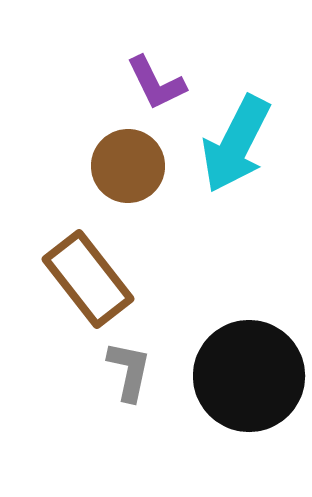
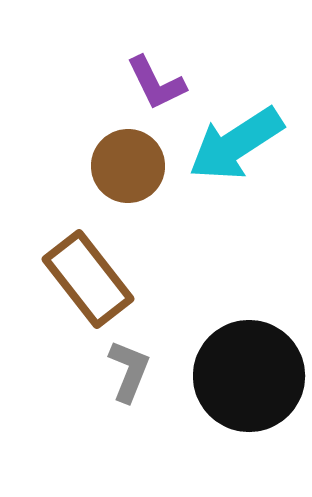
cyan arrow: rotated 30 degrees clockwise
gray L-shape: rotated 10 degrees clockwise
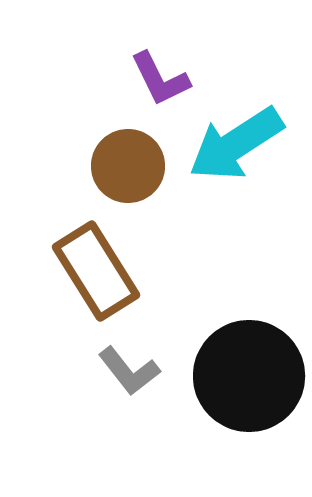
purple L-shape: moved 4 px right, 4 px up
brown rectangle: moved 8 px right, 8 px up; rotated 6 degrees clockwise
gray L-shape: rotated 120 degrees clockwise
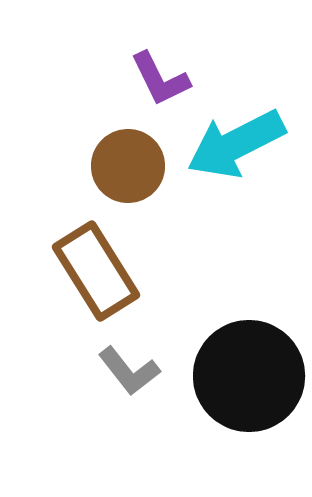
cyan arrow: rotated 6 degrees clockwise
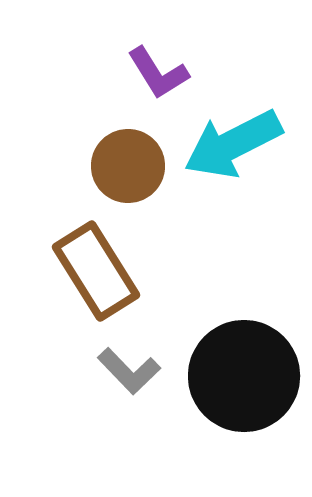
purple L-shape: moved 2 px left, 6 px up; rotated 6 degrees counterclockwise
cyan arrow: moved 3 px left
gray L-shape: rotated 6 degrees counterclockwise
black circle: moved 5 px left
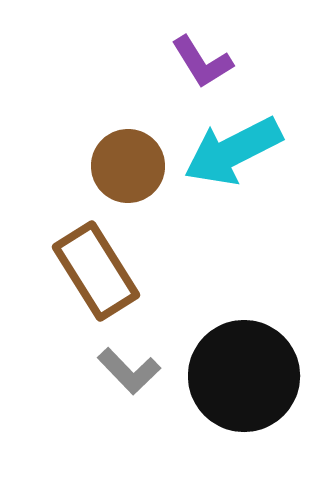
purple L-shape: moved 44 px right, 11 px up
cyan arrow: moved 7 px down
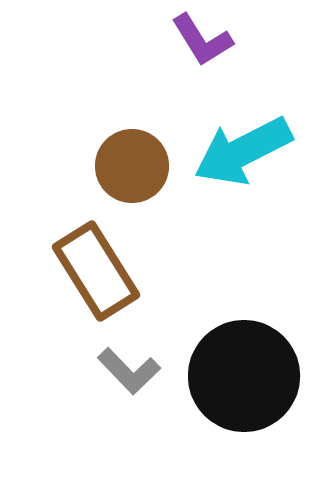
purple L-shape: moved 22 px up
cyan arrow: moved 10 px right
brown circle: moved 4 px right
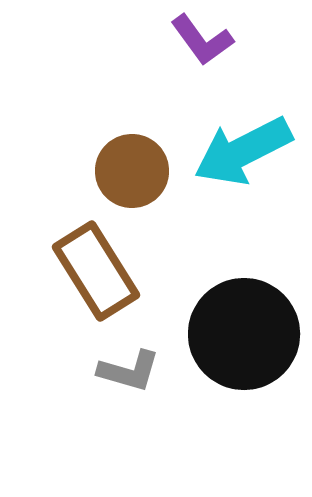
purple L-shape: rotated 4 degrees counterclockwise
brown circle: moved 5 px down
gray L-shape: rotated 30 degrees counterclockwise
black circle: moved 42 px up
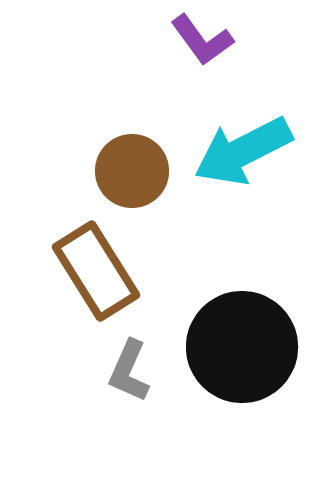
black circle: moved 2 px left, 13 px down
gray L-shape: rotated 98 degrees clockwise
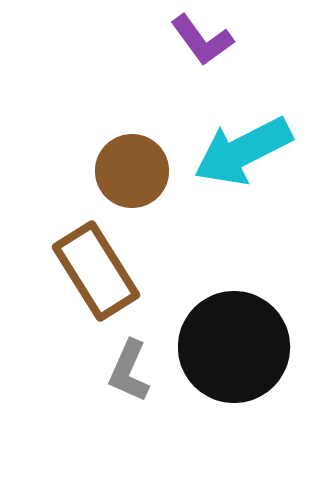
black circle: moved 8 px left
